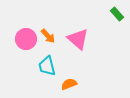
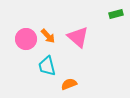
green rectangle: moved 1 px left; rotated 64 degrees counterclockwise
pink triangle: moved 2 px up
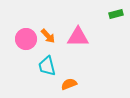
pink triangle: rotated 40 degrees counterclockwise
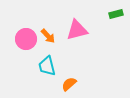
pink triangle: moved 1 px left, 7 px up; rotated 15 degrees counterclockwise
orange semicircle: rotated 21 degrees counterclockwise
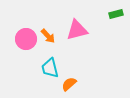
cyan trapezoid: moved 3 px right, 2 px down
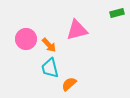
green rectangle: moved 1 px right, 1 px up
orange arrow: moved 1 px right, 9 px down
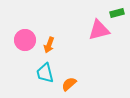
pink triangle: moved 22 px right
pink circle: moved 1 px left, 1 px down
orange arrow: rotated 63 degrees clockwise
cyan trapezoid: moved 5 px left, 5 px down
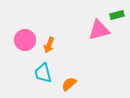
green rectangle: moved 2 px down
cyan trapezoid: moved 2 px left
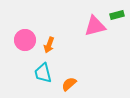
pink triangle: moved 4 px left, 4 px up
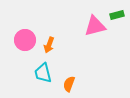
orange semicircle: rotated 28 degrees counterclockwise
